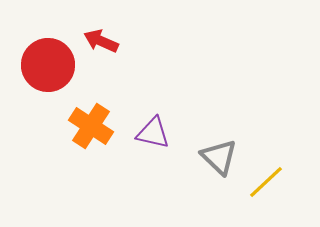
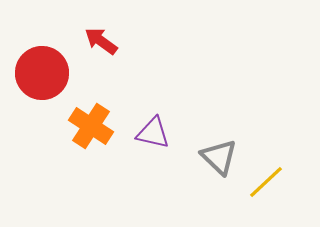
red arrow: rotated 12 degrees clockwise
red circle: moved 6 px left, 8 px down
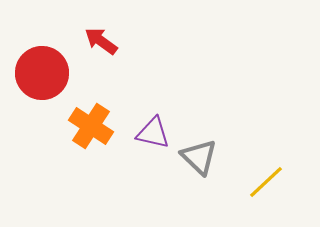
gray triangle: moved 20 px left
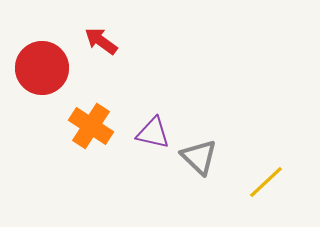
red circle: moved 5 px up
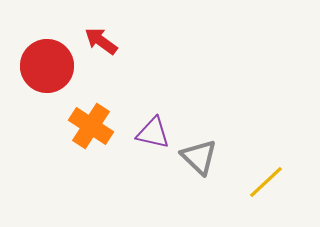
red circle: moved 5 px right, 2 px up
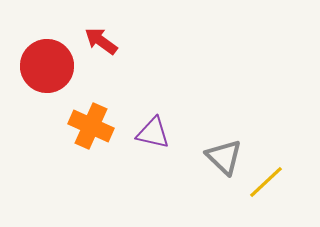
orange cross: rotated 9 degrees counterclockwise
gray triangle: moved 25 px right
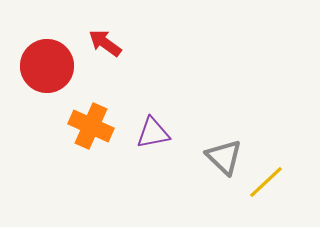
red arrow: moved 4 px right, 2 px down
purple triangle: rotated 24 degrees counterclockwise
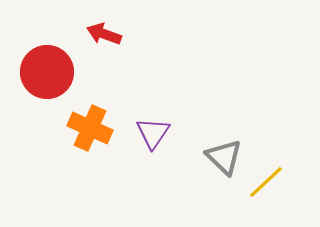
red arrow: moved 1 px left, 9 px up; rotated 16 degrees counterclockwise
red circle: moved 6 px down
orange cross: moved 1 px left, 2 px down
purple triangle: rotated 45 degrees counterclockwise
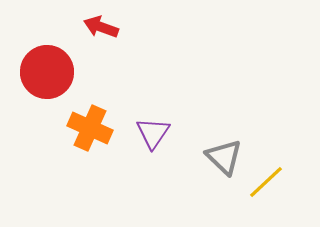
red arrow: moved 3 px left, 7 px up
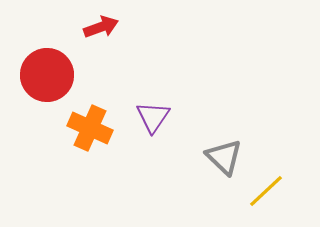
red arrow: rotated 140 degrees clockwise
red circle: moved 3 px down
purple triangle: moved 16 px up
yellow line: moved 9 px down
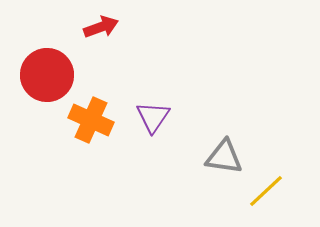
orange cross: moved 1 px right, 8 px up
gray triangle: rotated 36 degrees counterclockwise
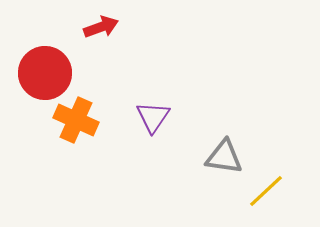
red circle: moved 2 px left, 2 px up
orange cross: moved 15 px left
